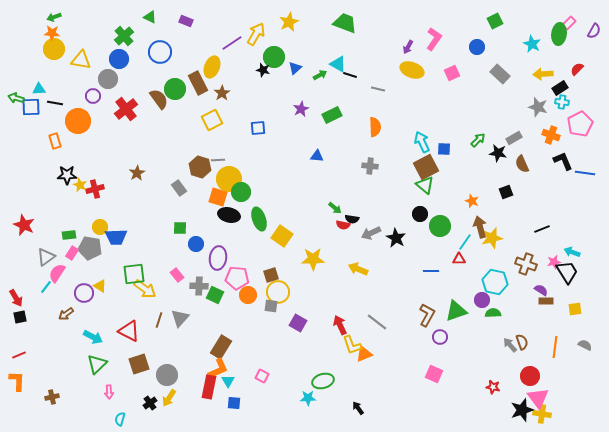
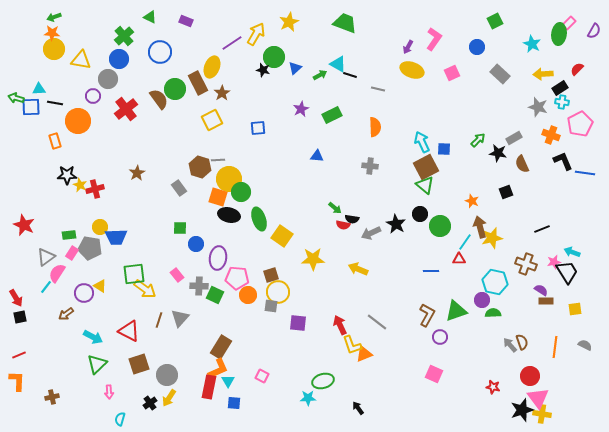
black star at (396, 238): moved 14 px up
purple square at (298, 323): rotated 24 degrees counterclockwise
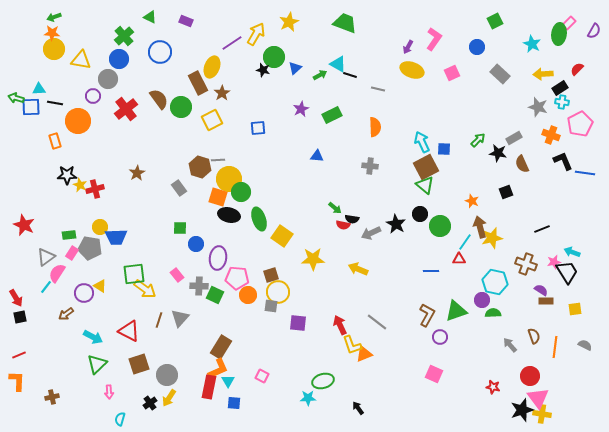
green circle at (175, 89): moved 6 px right, 18 px down
brown semicircle at (522, 342): moved 12 px right, 6 px up
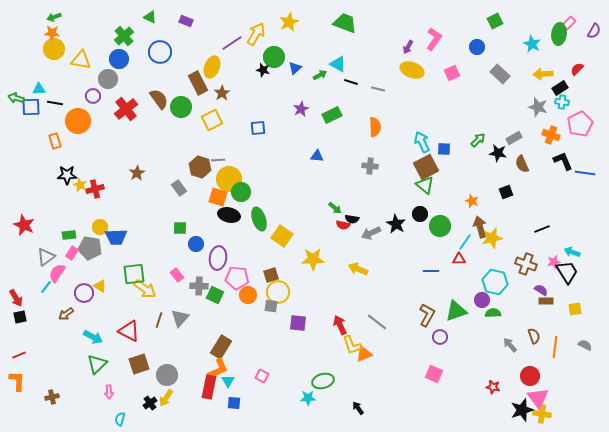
black line at (350, 75): moved 1 px right, 7 px down
yellow arrow at (169, 398): moved 3 px left
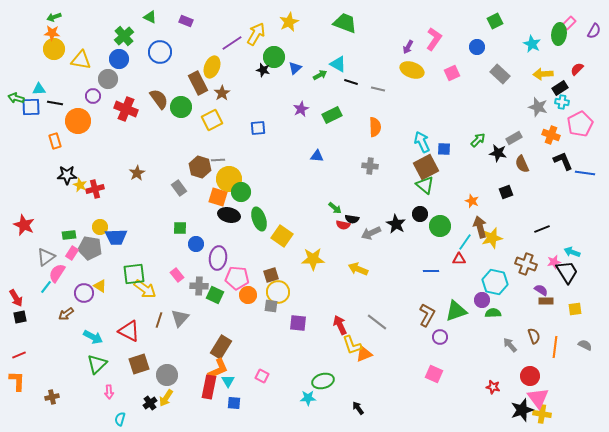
red cross at (126, 109): rotated 30 degrees counterclockwise
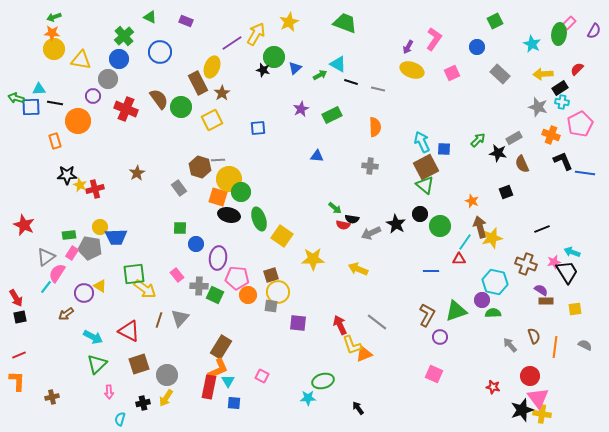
black cross at (150, 403): moved 7 px left; rotated 24 degrees clockwise
